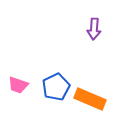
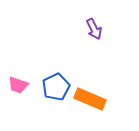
purple arrow: rotated 30 degrees counterclockwise
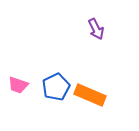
purple arrow: moved 2 px right
orange rectangle: moved 4 px up
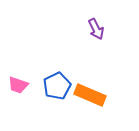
blue pentagon: moved 1 px right, 1 px up
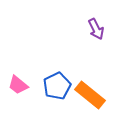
pink trapezoid: rotated 20 degrees clockwise
orange rectangle: rotated 16 degrees clockwise
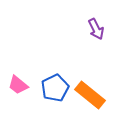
blue pentagon: moved 2 px left, 2 px down
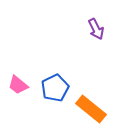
orange rectangle: moved 1 px right, 14 px down
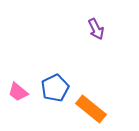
pink trapezoid: moved 7 px down
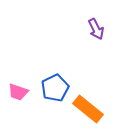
pink trapezoid: rotated 20 degrees counterclockwise
orange rectangle: moved 3 px left
